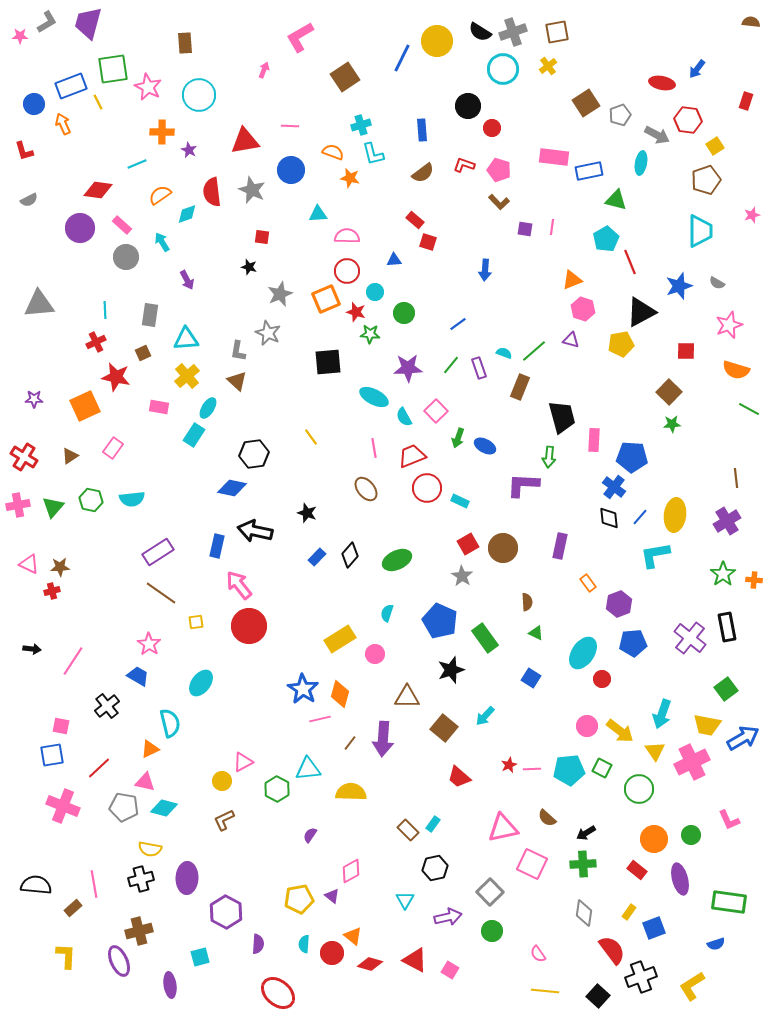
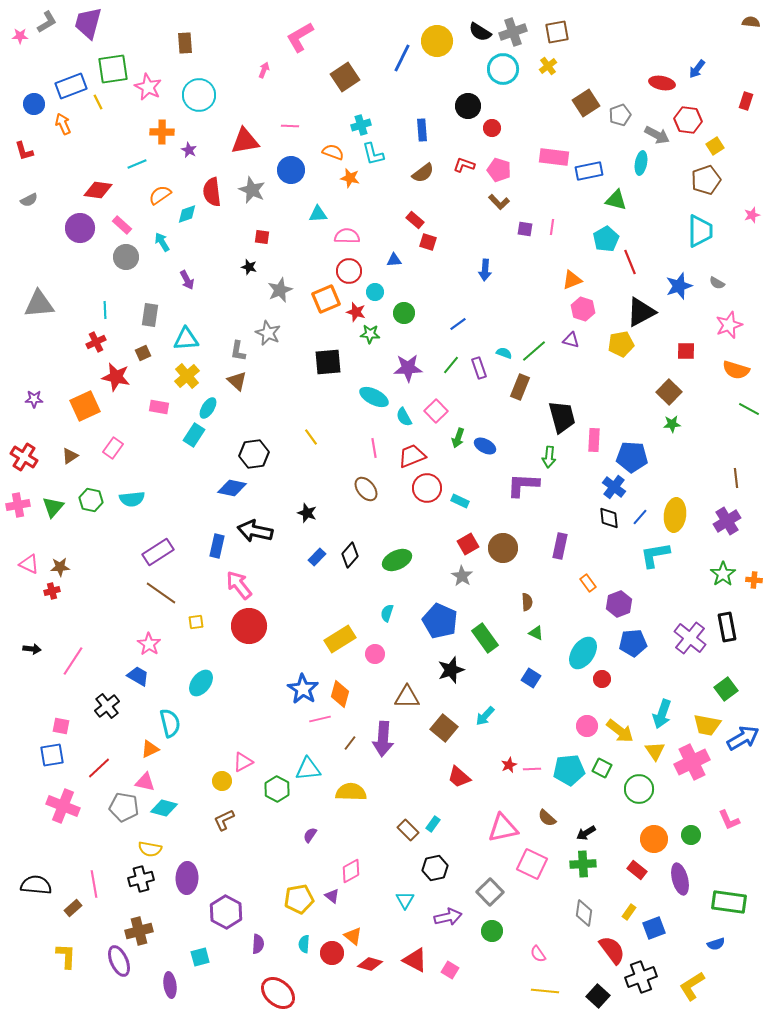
red circle at (347, 271): moved 2 px right
gray star at (280, 294): moved 4 px up
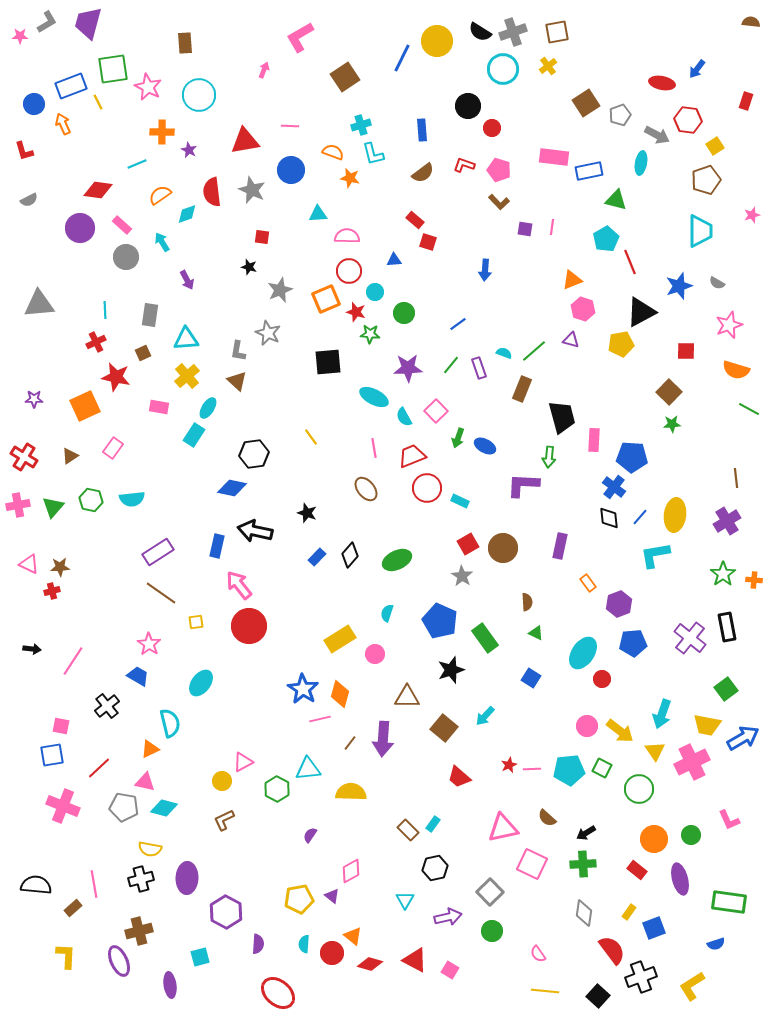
brown rectangle at (520, 387): moved 2 px right, 2 px down
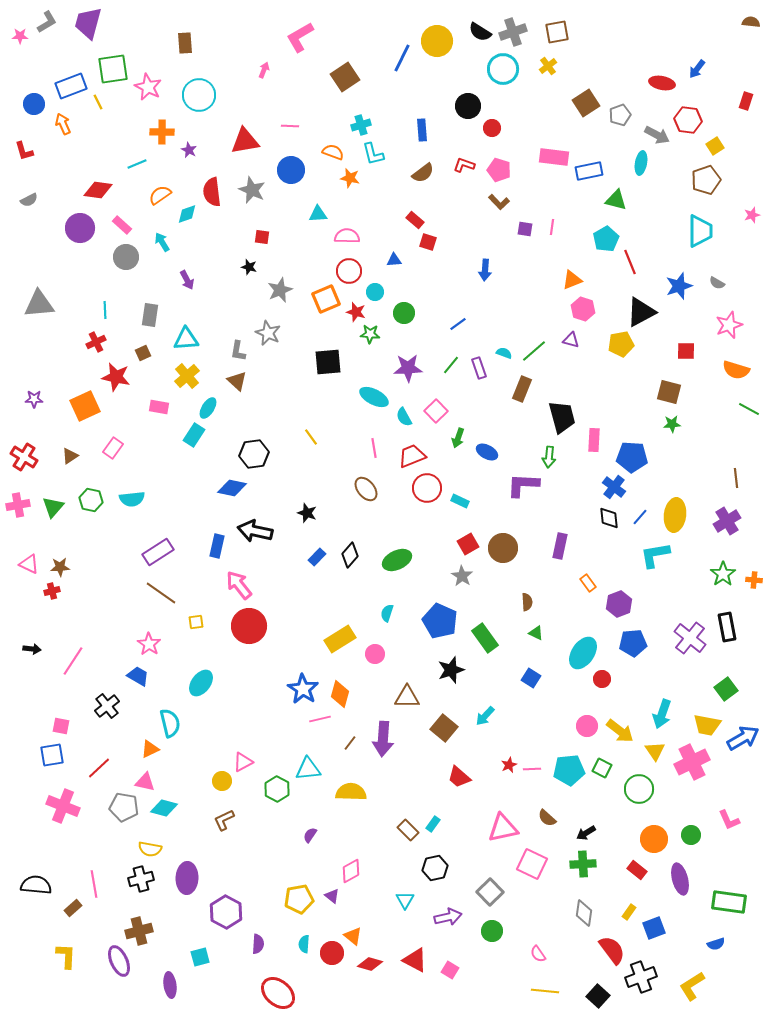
brown square at (669, 392): rotated 30 degrees counterclockwise
blue ellipse at (485, 446): moved 2 px right, 6 px down
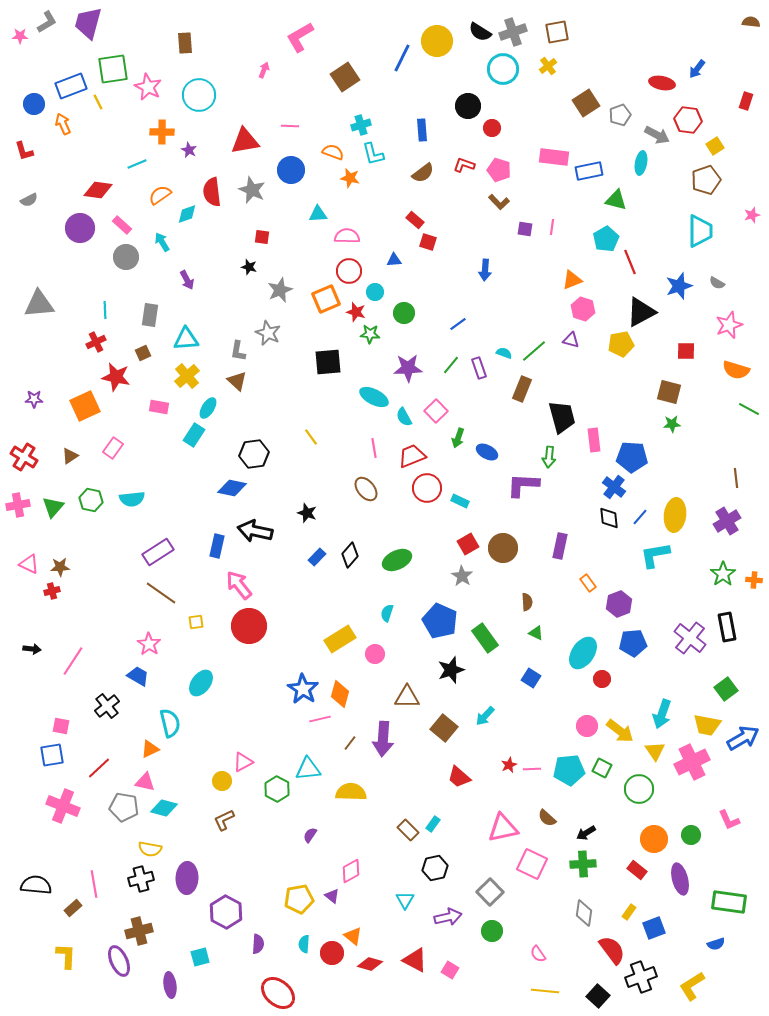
pink rectangle at (594, 440): rotated 10 degrees counterclockwise
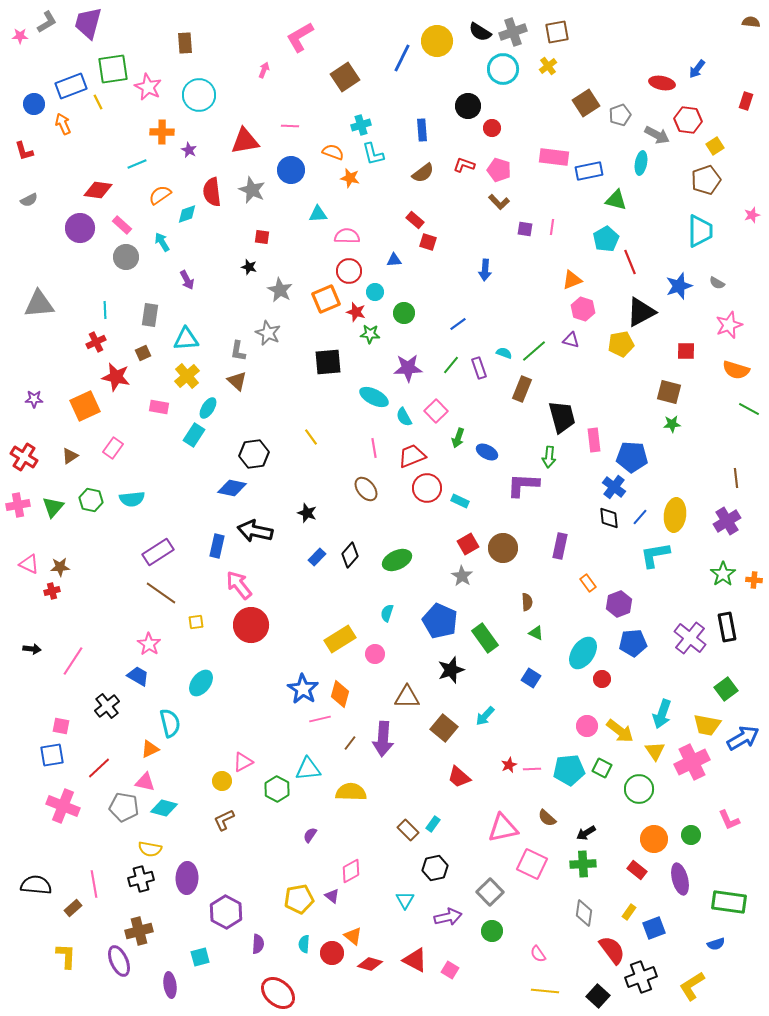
gray star at (280, 290): rotated 20 degrees counterclockwise
red circle at (249, 626): moved 2 px right, 1 px up
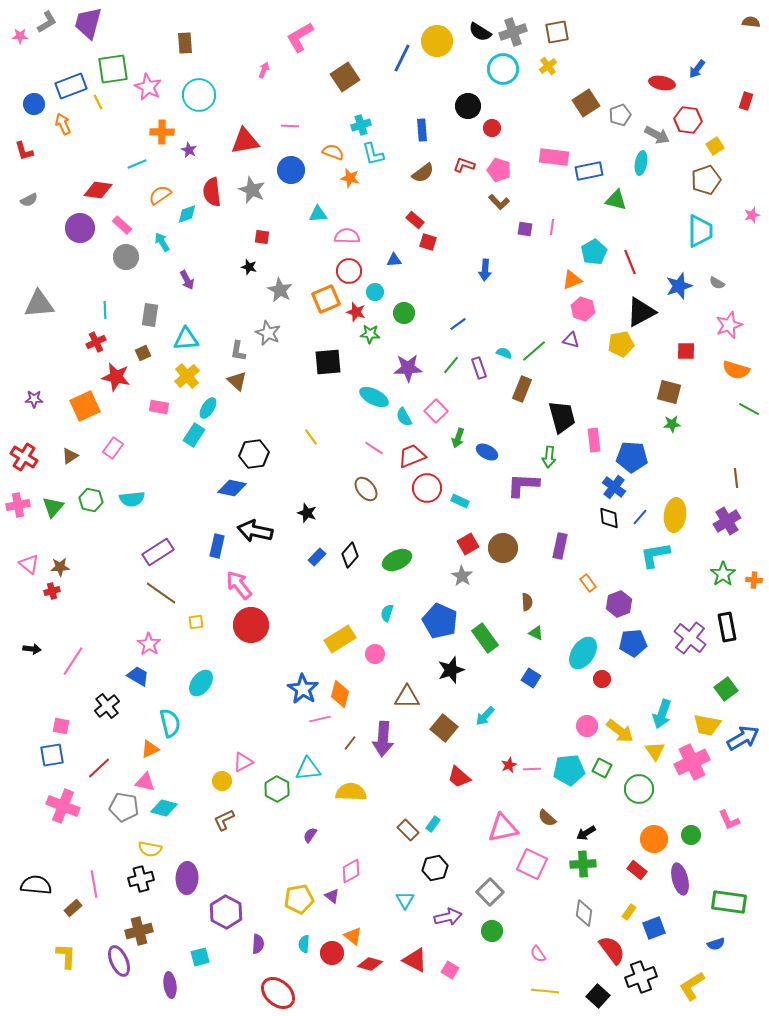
cyan pentagon at (606, 239): moved 12 px left, 13 px down
pink line at (374, 448): rotated 48 degrees counterclockwise
pink triangle at (29, 564): rotated 15 degrees clockwise
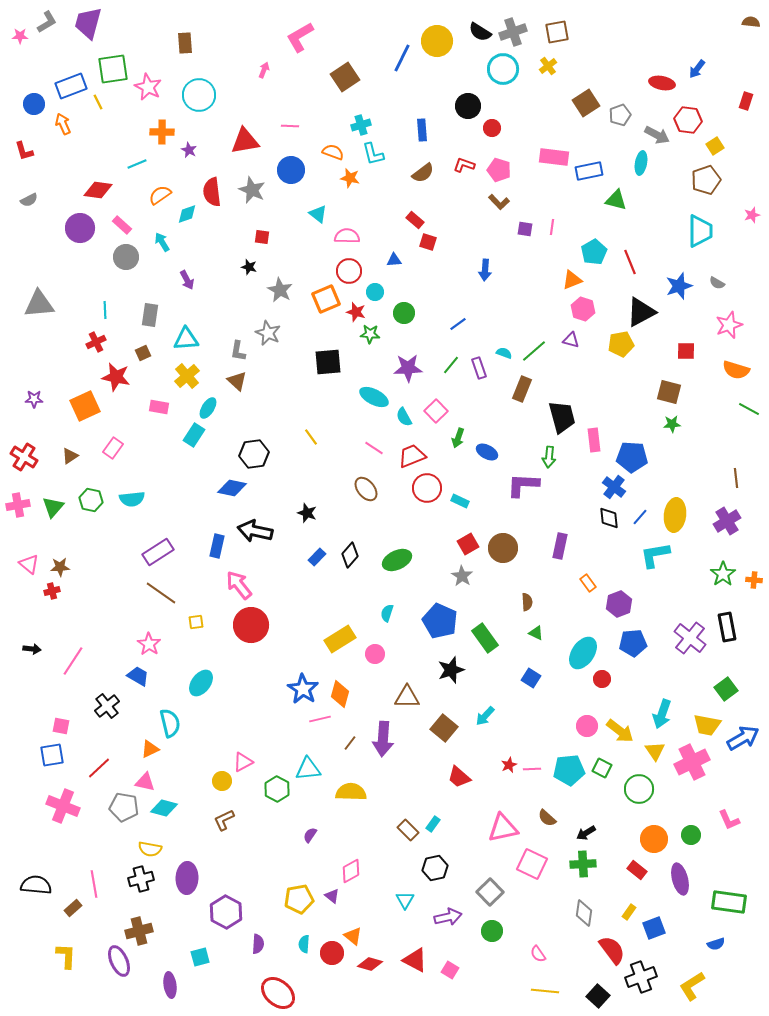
cyan triangle at (318, 214): rotated 42 degrees clockwise
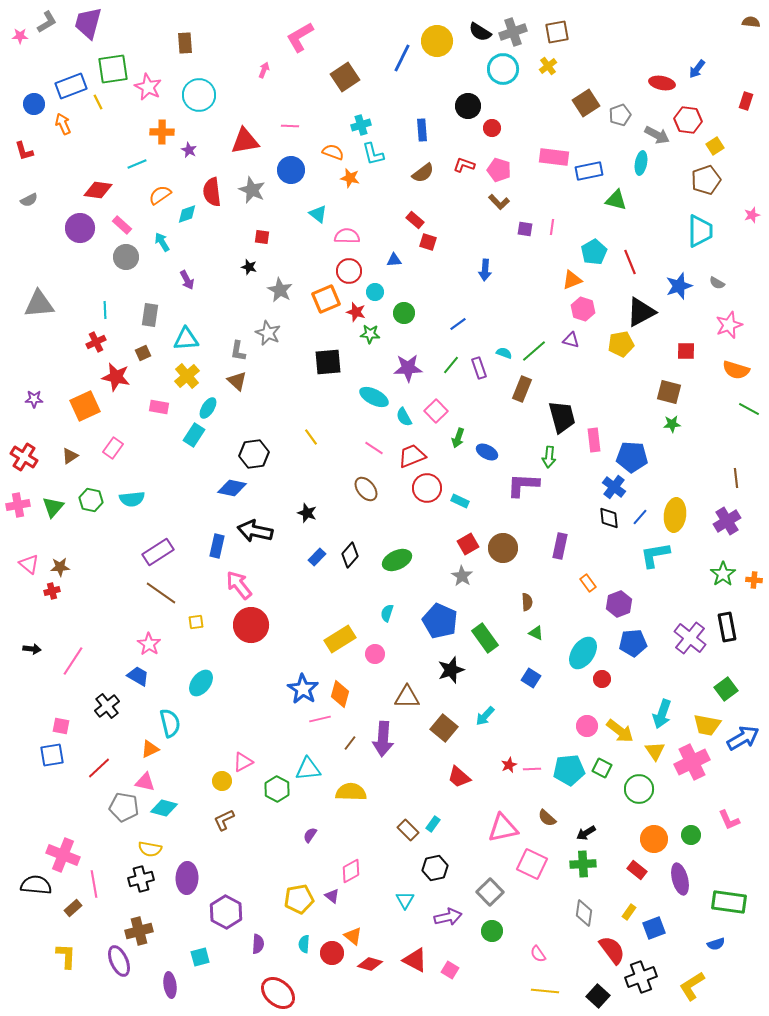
pink cross at (63, 806): moved 49 px down
